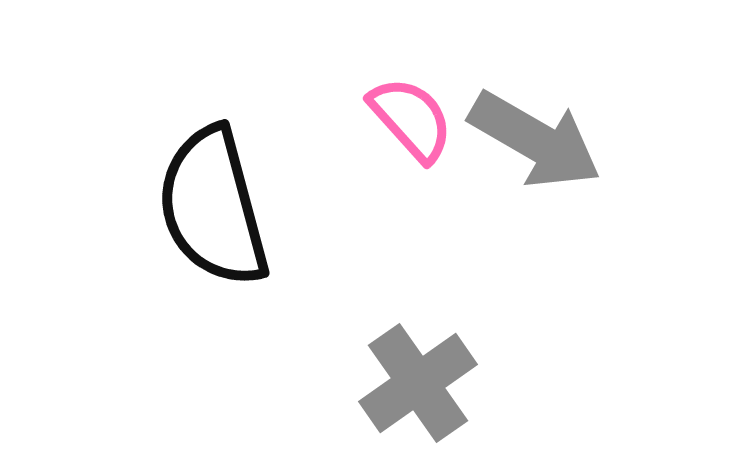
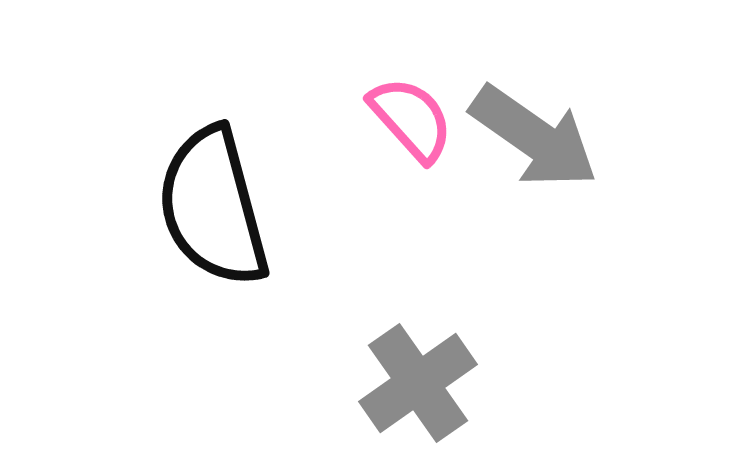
gray arrow: moved 1 px left, 3 px up; rotated 5 degrees clockwise
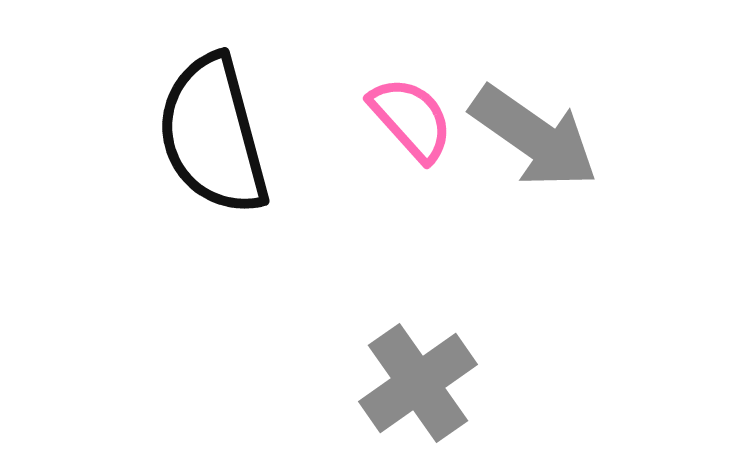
black semicircle: moved 72 px up
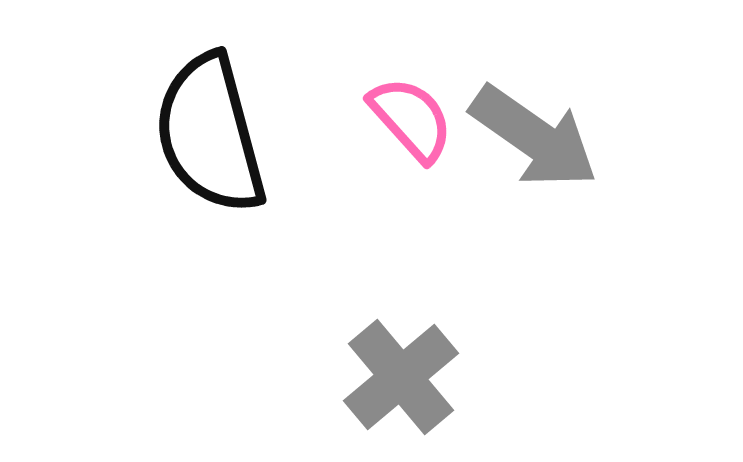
black semicircle: moved 3 px left, 1 px up
gray cross: moved 17 px left, 6 px up; rotated 5 degrees counterclockwise
